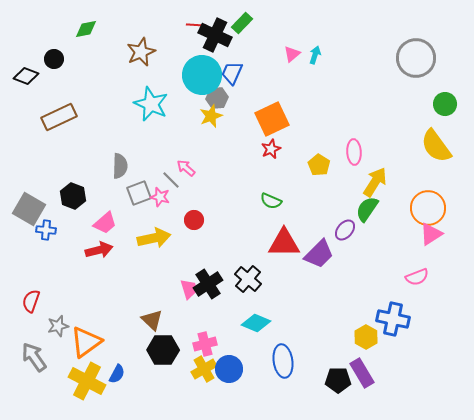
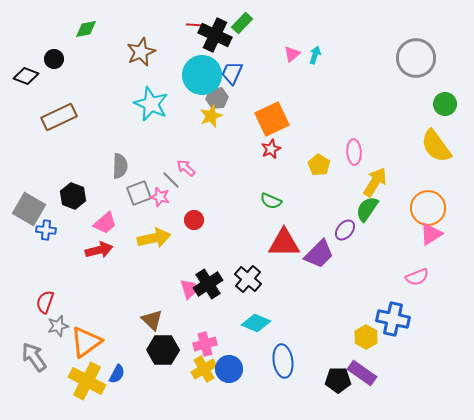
red semicircle at (31, 301): moved 14 px right, 1 px down
purple rectangle at (362, 373): rotated 24 degrees counterclockwise
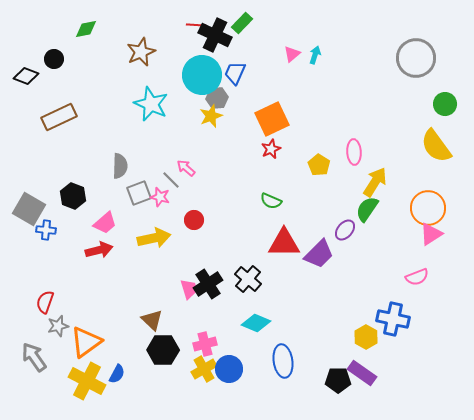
blue trapezoid at (232, 73): moved 3 px right
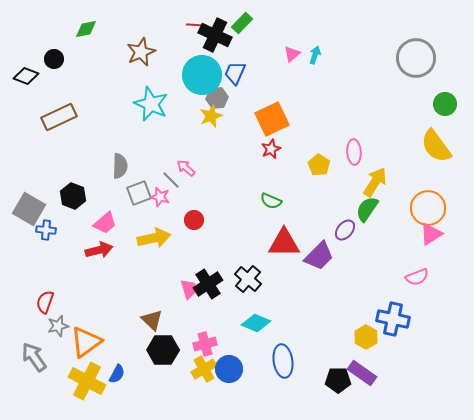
purple trapezoid at (319, 254): moved 2 px down
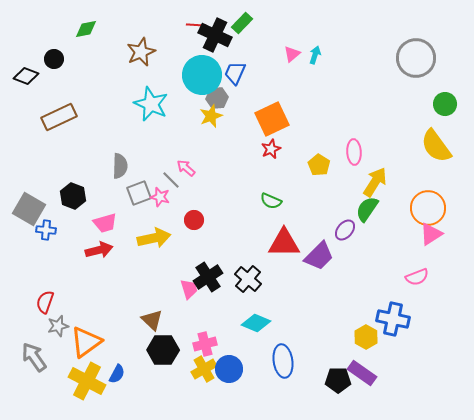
pink trapezoid at (105, 223): rotated 25 degrees clockwise
black cross at (208, 284): moved 7 px up
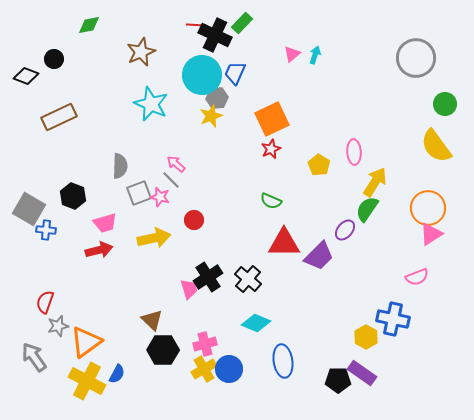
green diamond at (86, 29): moved 3 px right, 4 px up
pink arrow at (186, 168): moved 10 px left, 4 px up
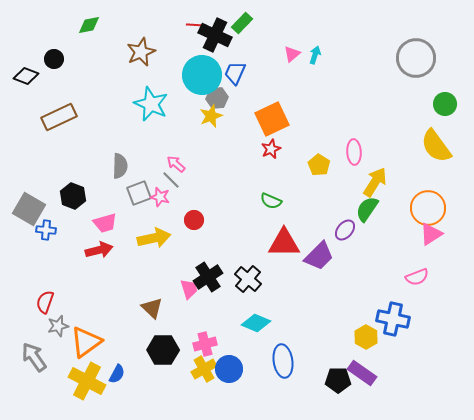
brown triangle at (152, 320): moved 12 px up
